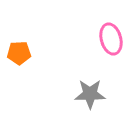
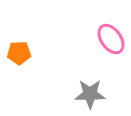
pink ellipse: rotated 20 degrees counterclockwise
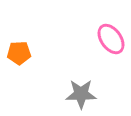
gray star: moved 9 px left
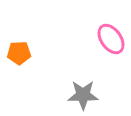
gray star: moved 2 px right, 1 px down
